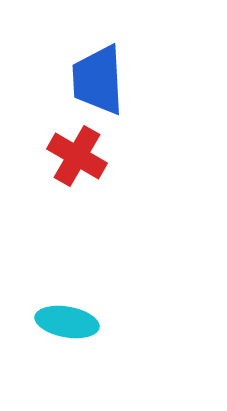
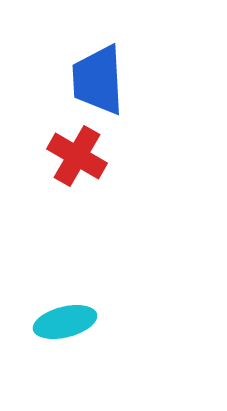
cyan ellipse: moved 2 px left; rotated 24 degrees counterclockwise
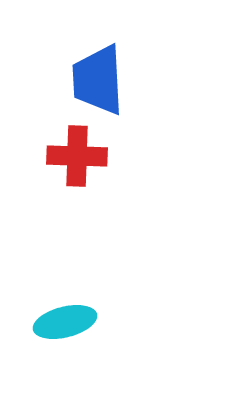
red cross: rotated 28 degrees counterclockwise
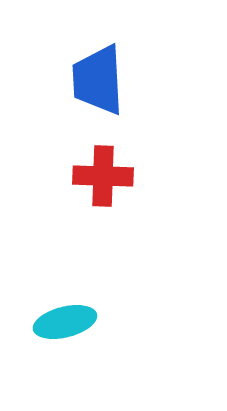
red cross: moved 26 px right, 20 px down
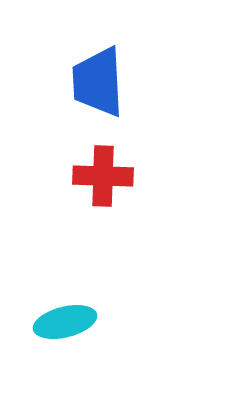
blue trapezoid: moved 2 px down
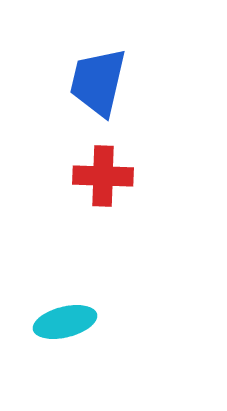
blue trapezoid: rotated 16 degrees clockwise
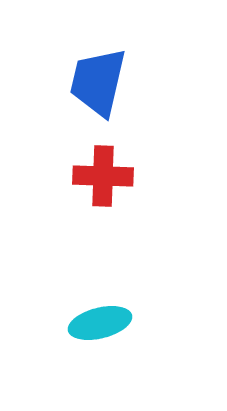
cyan ellipse: moved 35 px right, 1 px down
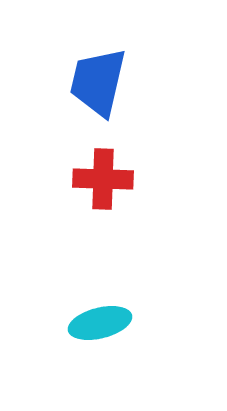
red cross: moved 3 px down
